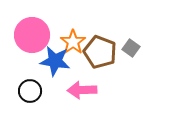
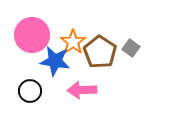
brown pentagon: rotated 12 degrees clockwise
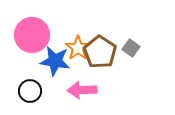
orange star: moved 5 px right, 6 px down
